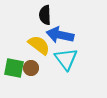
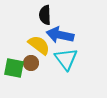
brown circle: moved 5 px up
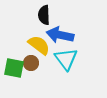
black semicircle: moved 1 px left
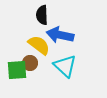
black semicircle: moved 2 px left
cyan triangle: moved 1 px left, 7 px down; rotated 10 degrees counterclockwise
brown circle: moved 1 px left
green square: moved 3 px right, 2 px down; rotated 15 degrees counterclockwise
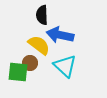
green square: moved 1 px right, 2 px down; rotated 10 degrees clockwise
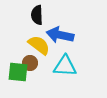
black semicircle: moved 5 px left
cyan triangle: rotated 40 degrees counterclockwise
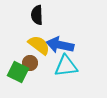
blue arrow: moved 10 px down
cyan triangle: moved 1 px right; rotated 10 degrees counterclockwise
green square: rotated 20 degrees clockwise
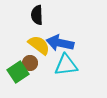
blue arrow: moved 2 px up
cyan triangle: moved 1 px up
green square: rotated 30 degrees clockwise
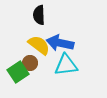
black semicircle: moved 2 px right
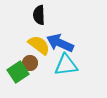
blue arrow: rotated 12 degrees clockwise
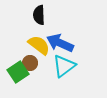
cyan triangle: moved 2 px left, 1 px down; rotated 30 degrees counterclockwise
